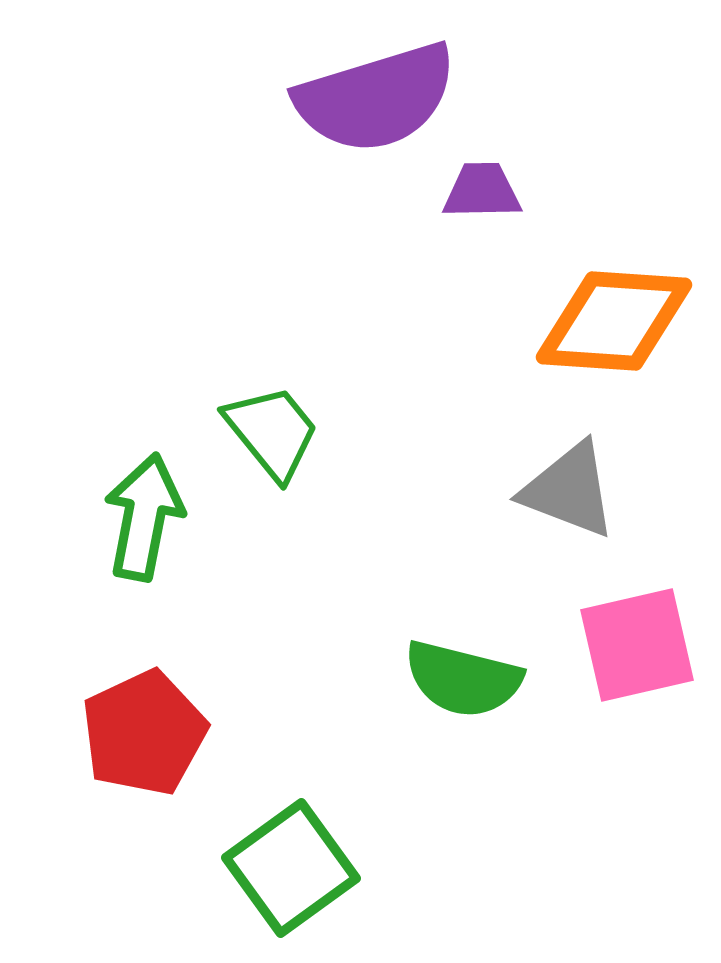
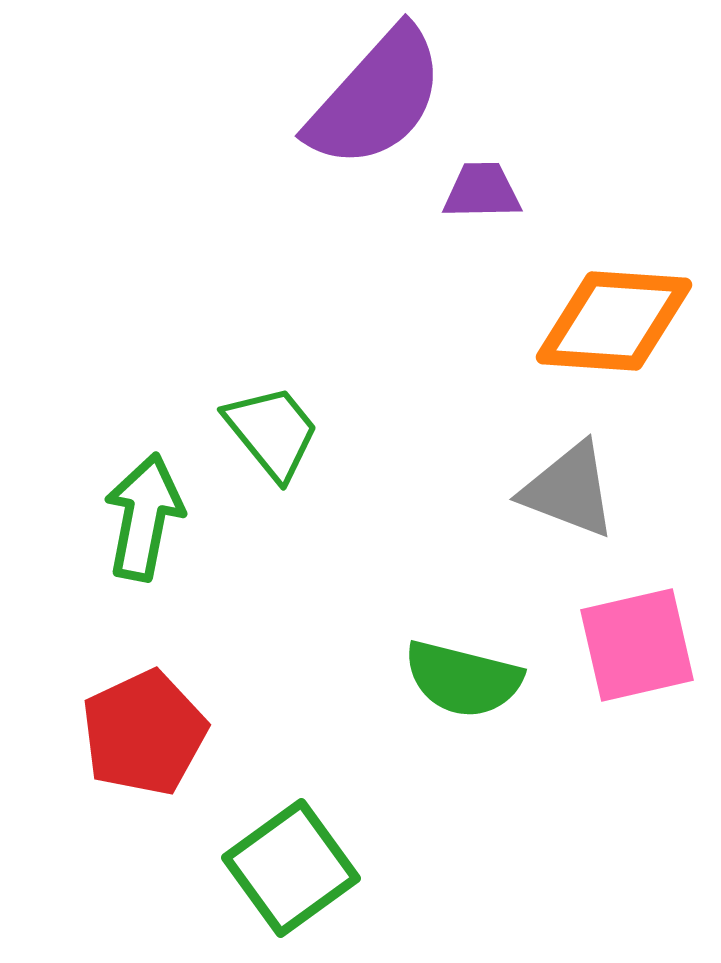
purple semicircle: rotated 31 degrees counterclockwise
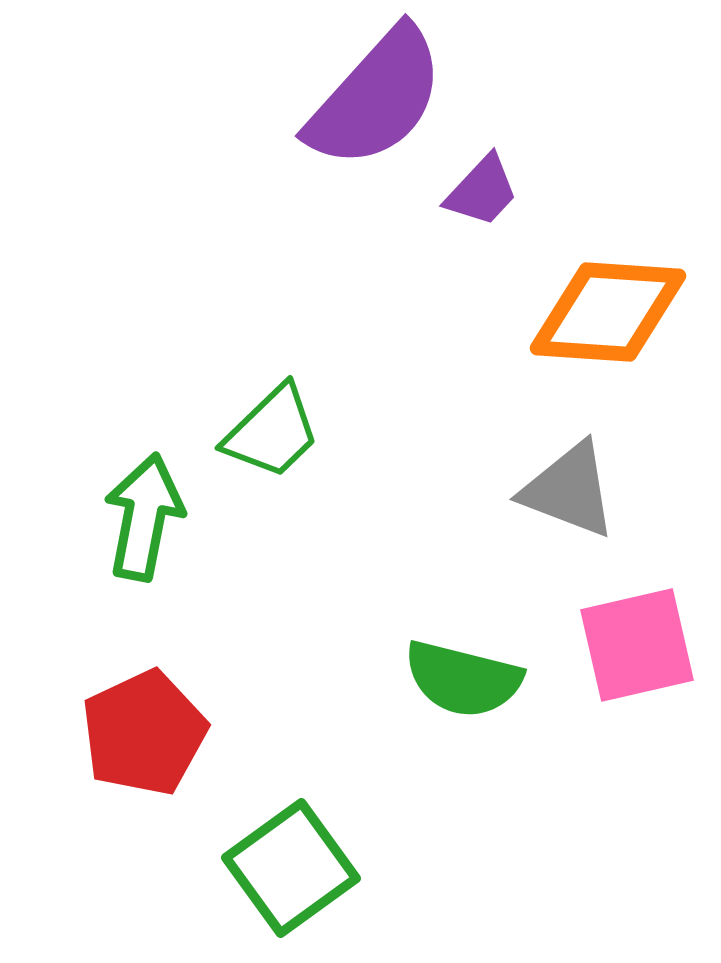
purple trapezoid: rotated 134 degrees clockwise
orange diamond: moved 6 px left, 9 px up
green trapezoid: rotated 85 degrees clockwise
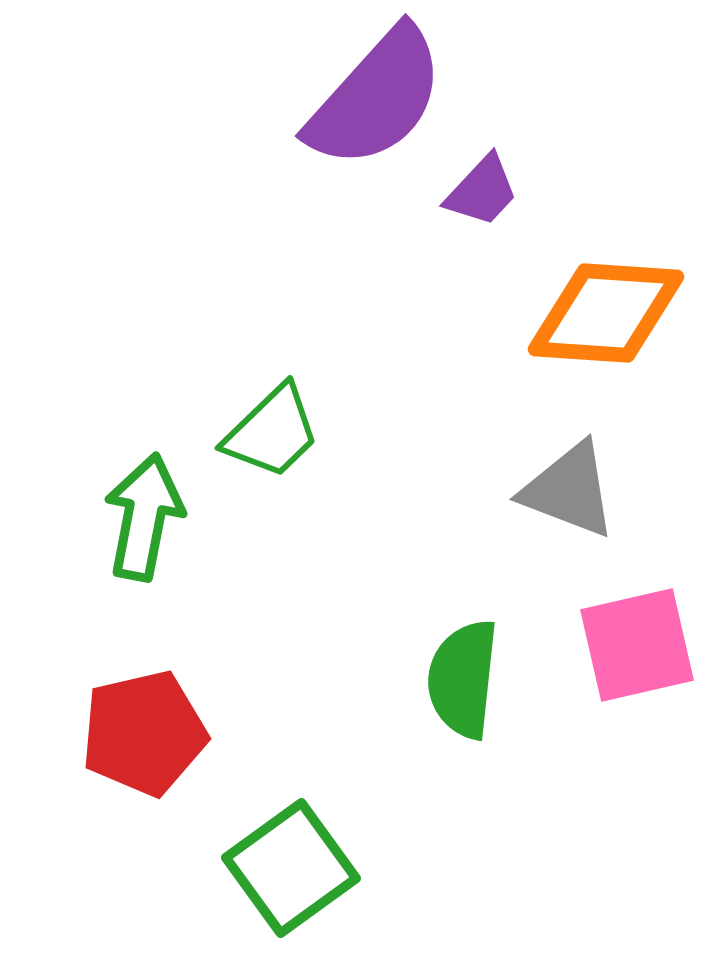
orange diamond: moved 2 px left, 1 px down
green semicircle: rotated 82 degrees clockwise
red pentagon: rotated 12 degrees clockwise
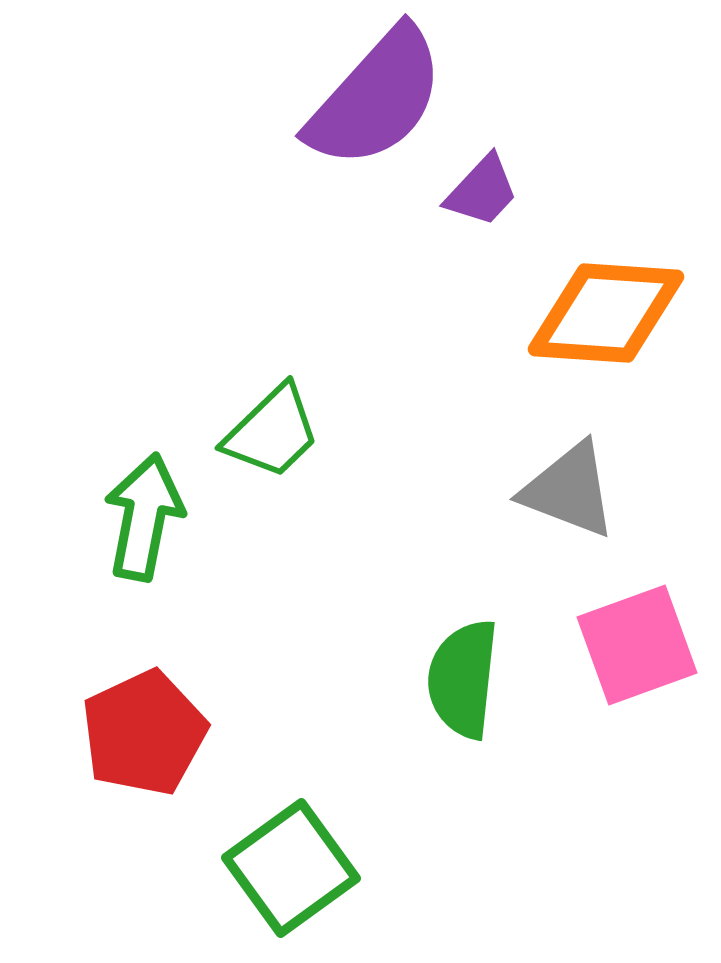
pink square: rotated 7 degrees counterclockwise
red pentagon: rotated 12 degrees counterclockwise
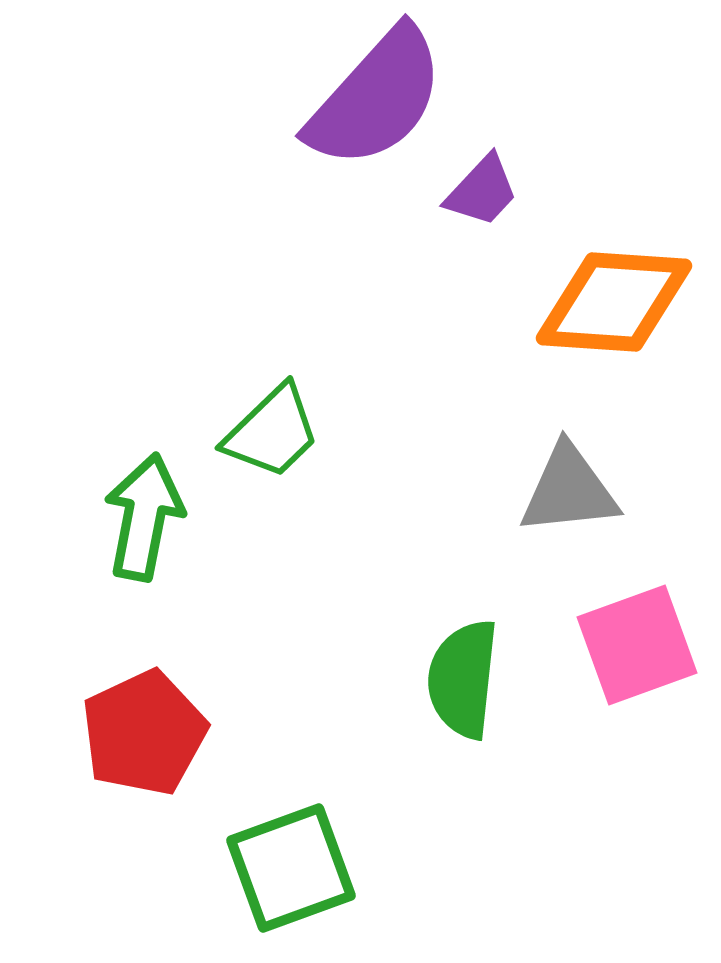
orange diamond: moved 8 px right, 11 px up
gray triangle: rotated 27 degrees counterclockwise
green square: rotated 16 degrees clockwise
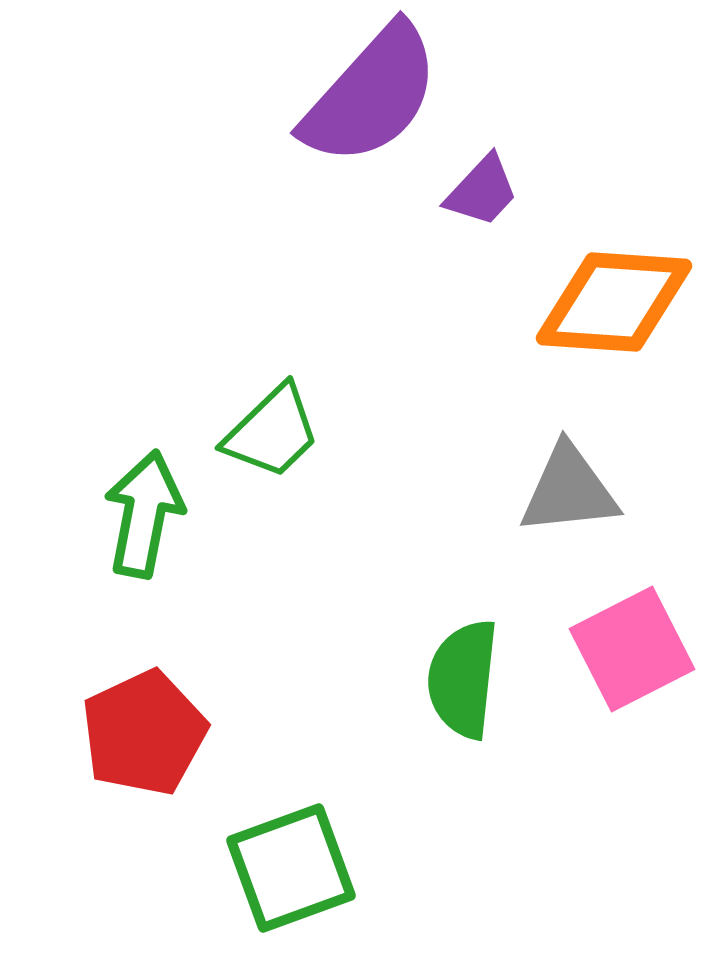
purple semicircle: moved 5 px left, 3 px up
green arrow: moved 3 px up
pink square: moved 5 px left, 4 px down; rotated 7 degrees counterclockwise
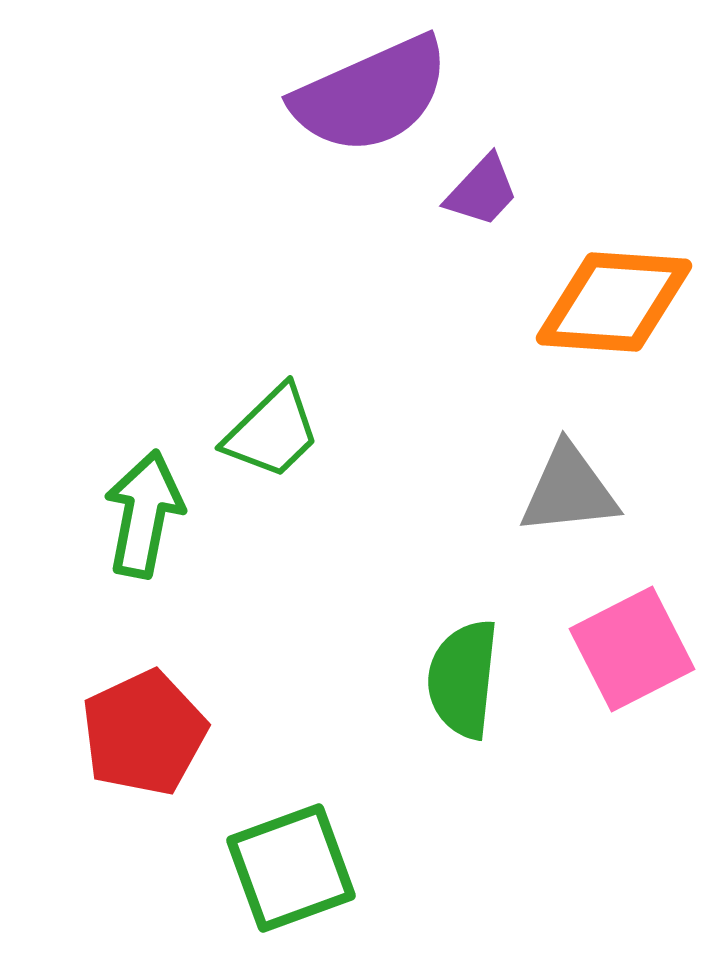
purple semicircle: rotated 24 degrees clockwise
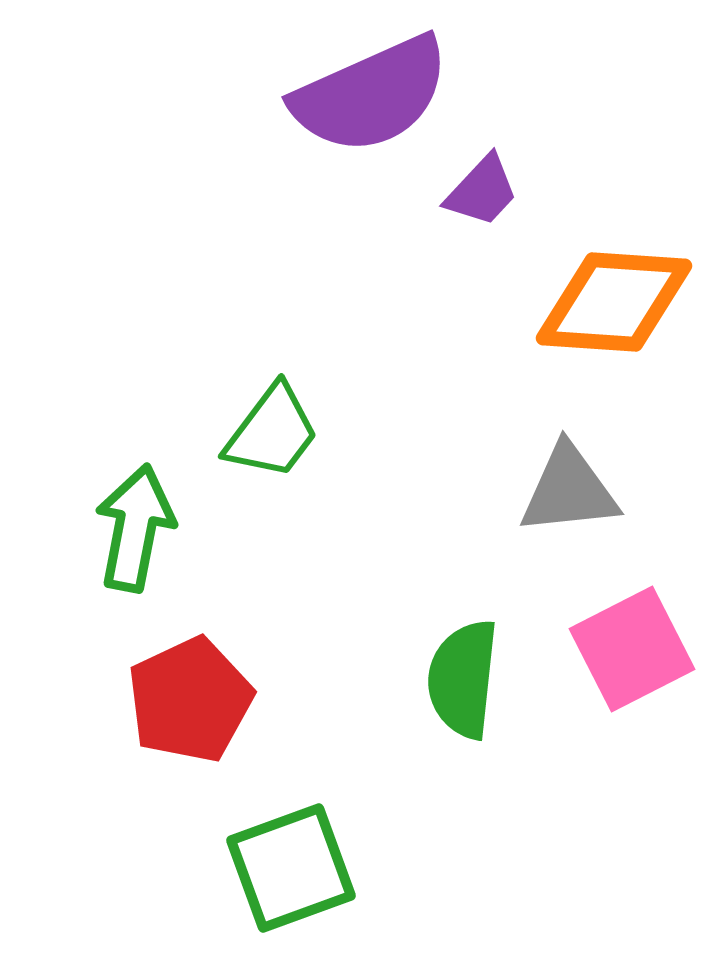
green trapezoid: rotated 9 degrees counterclockwise
green arrow: moved 9 px left, 14 px down
red pentagon: moved 46 px right, 33 px up
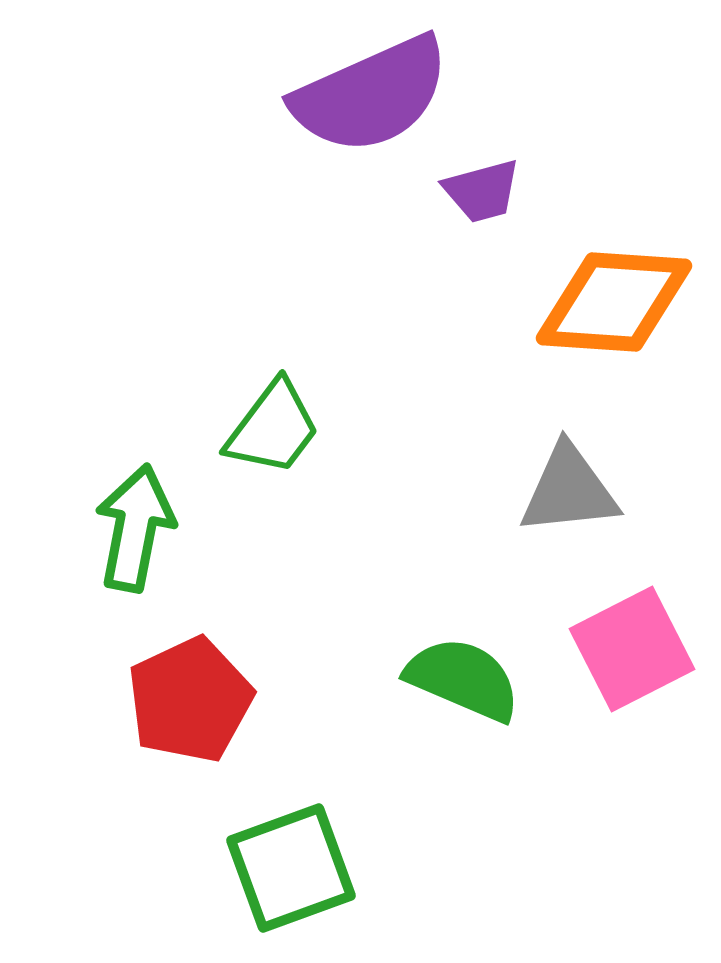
purple trapezoid: rotated 32 degrees clockwise
green trapezoid: moved 1 px right, 4 px up
green semicircle: rotated 107 degrees clockwise
